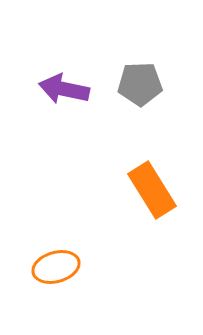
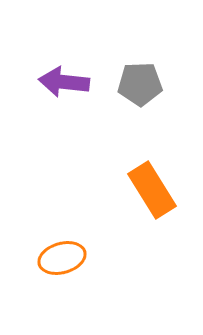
purple arrow: moved 7 px up; rotated 6 degrees counterclockwise
orange ellipse: moved 6 px right, 9 px up
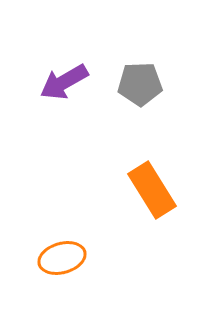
purple arrow: rotated 36 degrees counterclockwise
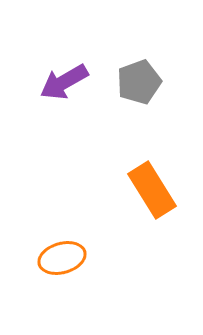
gray pentagon: moved 1 px left, 2 px up; rotated 18 degrees counterclockwise
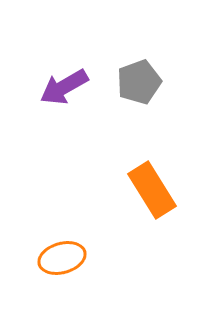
purple arrow: moved 5 px down
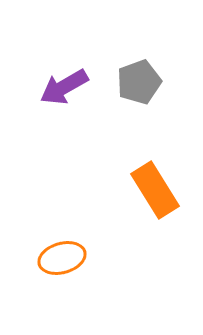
orange rectangle: moved 3 px right
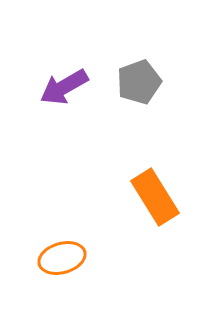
orange rectangle: moved 7 px down
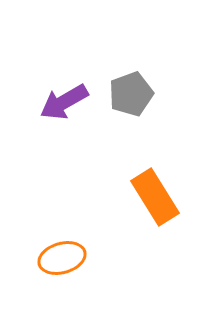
gray pentagon: moved 8 px left, 12 px down
purple arrow: moved 15 px down
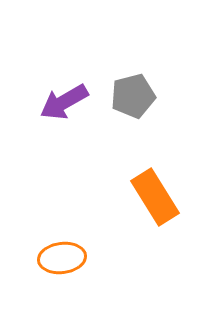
gray pentagon: moved 2 px right, 2 px down; rotated 6 degrees clockwise
orange ellipse: rotated 9 degrees clockwise
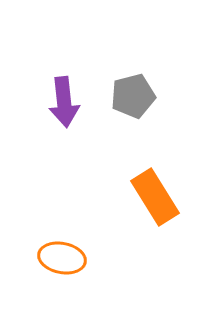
purple arrow: rotated 66 degrees counterclockwise
orange ellipse: rotated 18 degrees clockwise
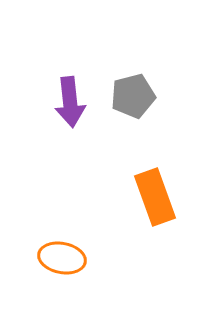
purple arrow: moved 6 px right
orange rectangle: rotated 12 degrees clockwise
